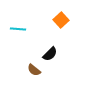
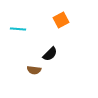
orange square: rotated 14 degrees clockwise
brown semicircle: rotated 32 degrees counterclockwise
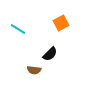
orange square: moved 3 px down
cyan line: rotated 28 degrees clockwise
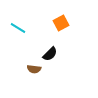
cyan line: moved 1 px up
brown semicircle: moved 1 px up
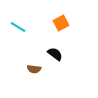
cyan line: moved 1 px up
black semicircle: moved 5 px right; rotated 98 degrees counterclockwise
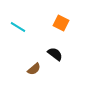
orange square: rotated 35 degrees counterclockwise
brown semicircle: rotated 48 degrees counterclockwise
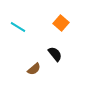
orange square: rotated 14 degrees clockwise
black semicircle: rotated 14 degrees clockwise
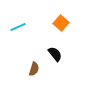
cyan line: rotated 56 degrees counterclockwise
brown semicircle: rotated 32 degrees counterclockwise
